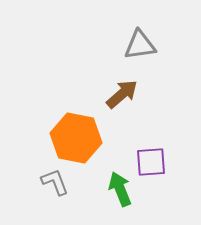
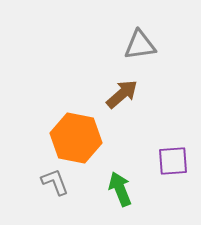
purple square: moved 22 px right, 1 px up
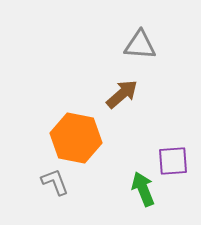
gray triangle: rotated 12 degrees clockwise
green arrow: moved 23 px right
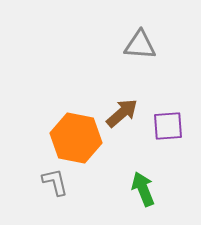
brown arrow: moved 19 px down
purple square: moved 5 px left, 35 px up
gray L-shape: rotated 8 degrees clockwise
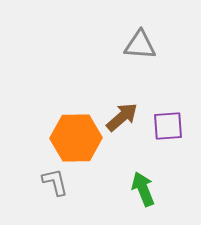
brown arrow: moved 4 px down
orange hexagon: rotated 12 degrees counterclockwise
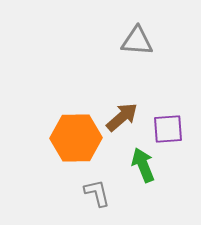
gray triangle: moved 3 px left, 4 px up
purple square: moved 3 px down
gray L-shape: moved 42 px right, 11 px down
green arrow: moved 24 px up
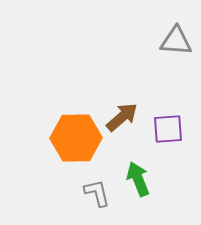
gray triangle: moved 39 px right
green arrow: moved 5 px left, 14 px down
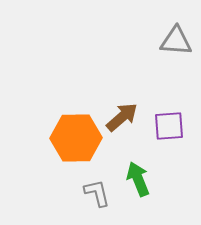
purple square: moved 1 px right, 3 px up
